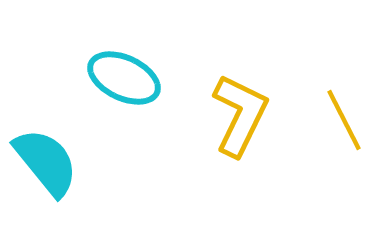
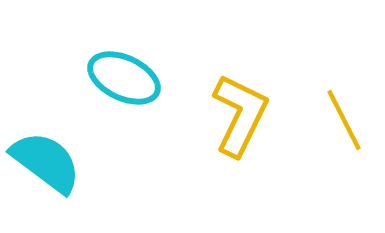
cyan semicircle: rotated 14 degrees counterclockwise
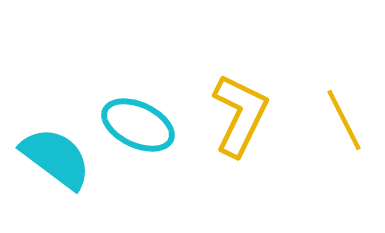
cyan ellipse: moved 14 px right, 47 px down
cyan semicircle: moved 10 px right, 4 px up
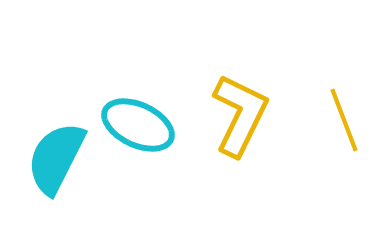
yellow line: rotated 6 degrees clockwise
cyan semicircle: rotated 100 degrees counterclockwise
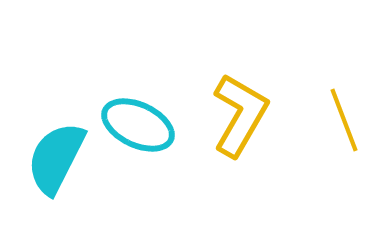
yellow L-shape: rotated 4 degrees clockwise
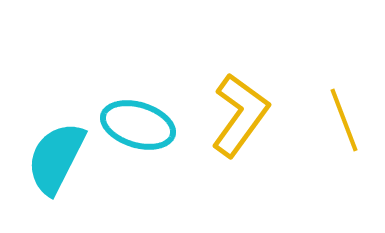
yellow L-shape: rotated 6 degrees clockwise
cyan ellipse: rotated 8 degrees counterclockwise
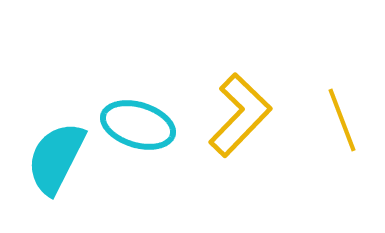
yellow L-shape: rotated 8 degrees clockwise
yellow line: moved 2 px left
